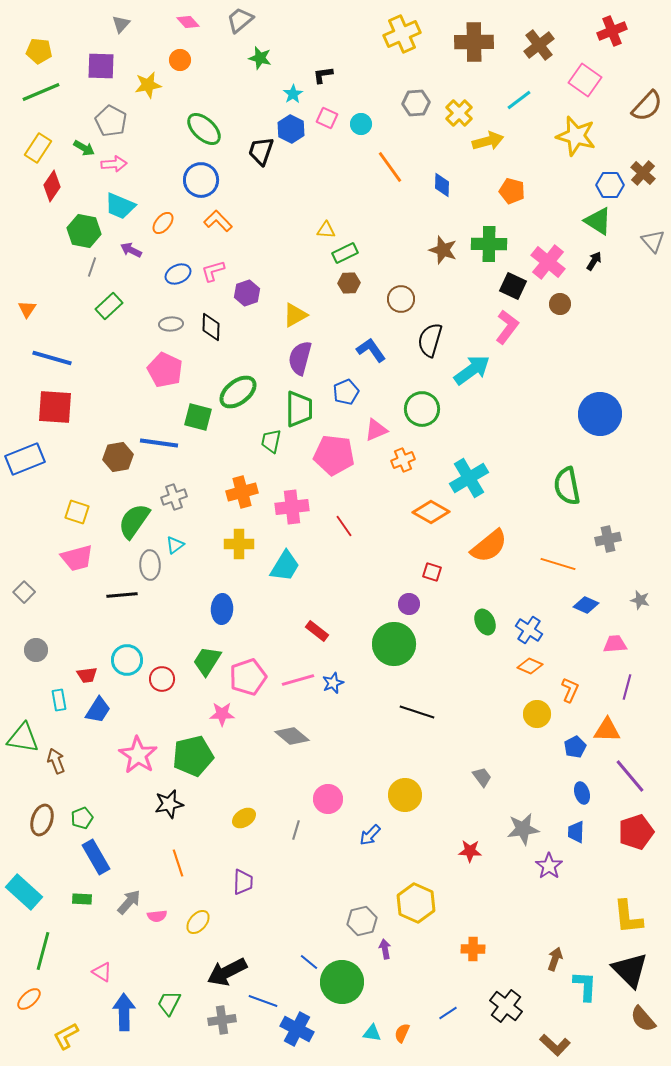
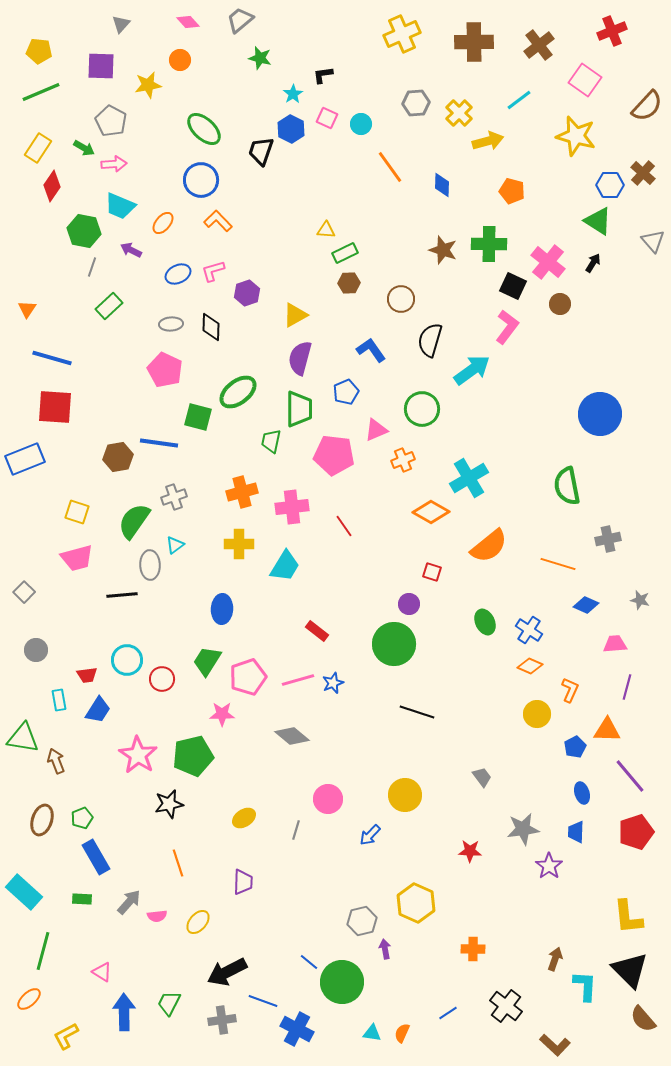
black arrow at (594, 261): moved 1 px left, 2 px down
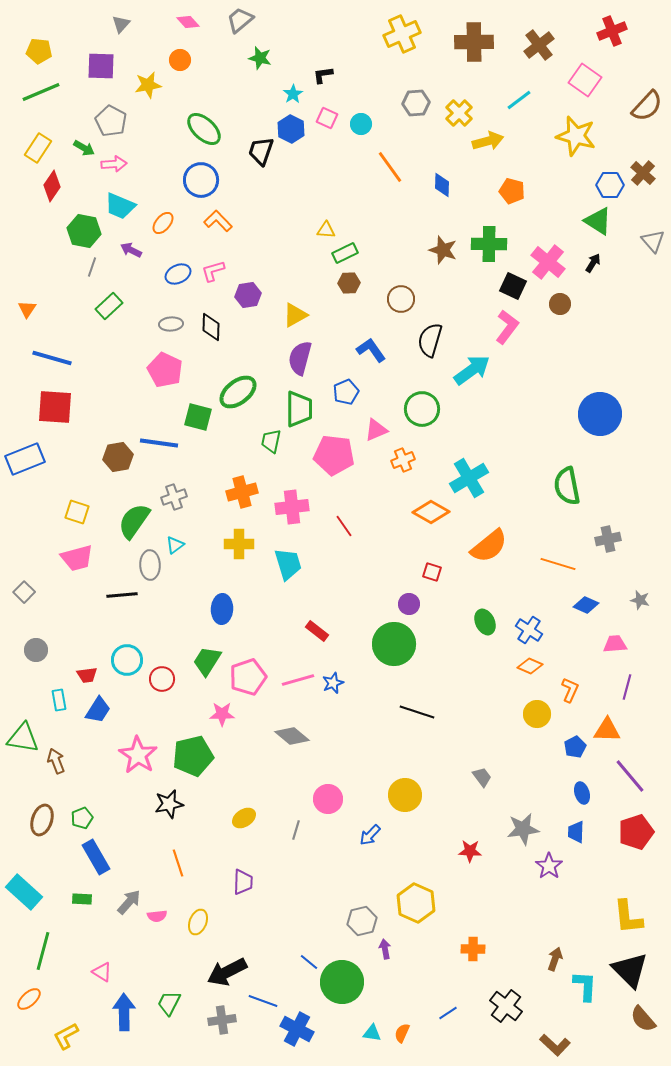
purple hexagon at (247, 293): moved 1 px right, 2 px down; rotated 10 degrees clockwise
cyan trapezoid at (285, 566): moved 3 px right, 2 px up; rotated 48 degrees counterclockwise
yellow ellipse at (198, 922): rotated 20 degrees counterclockwise
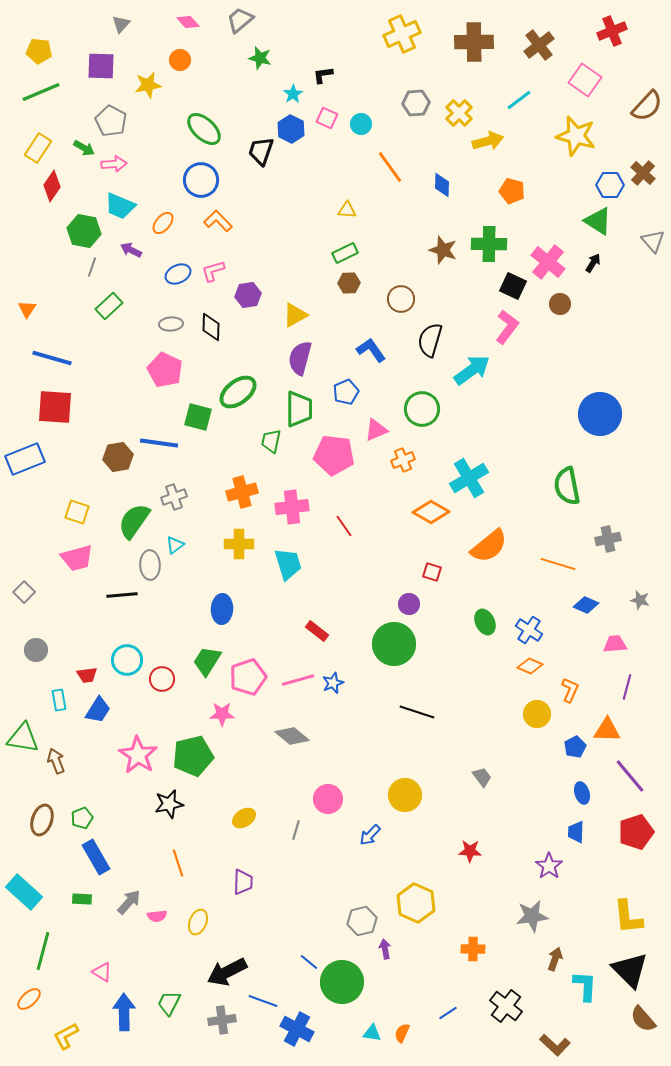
yellow triangle at (326, 230): moved 21 px right, 20 px up
gray star at (523, 829): moved 9 px right, 87 px down
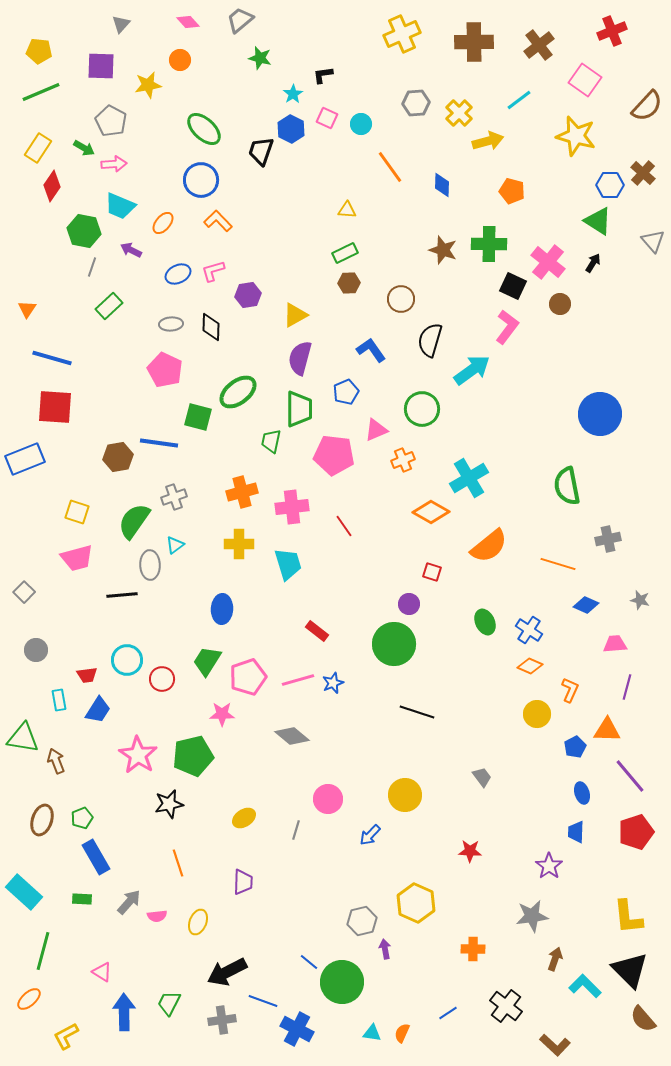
cyan L-shape at (585, 986): rotated 48 degrees counterclockwise
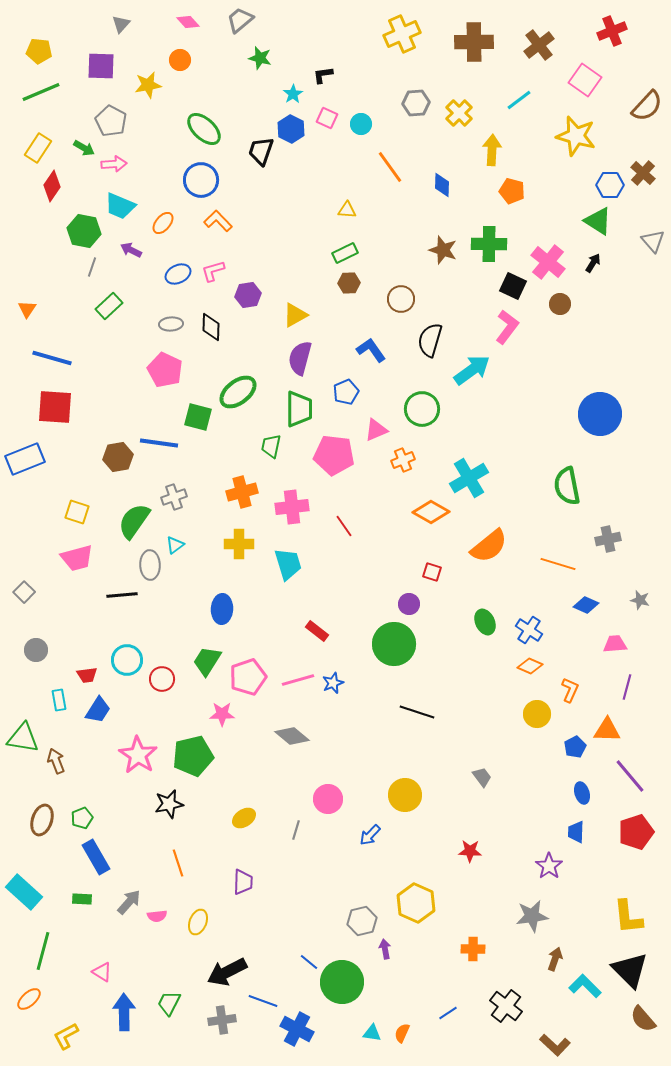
yellow arrow at (488, 141): moved 4 px right, 9 px down; rotated 72 degrees counterclockwise
green trapezoid at (271, 441): moved 5 px down
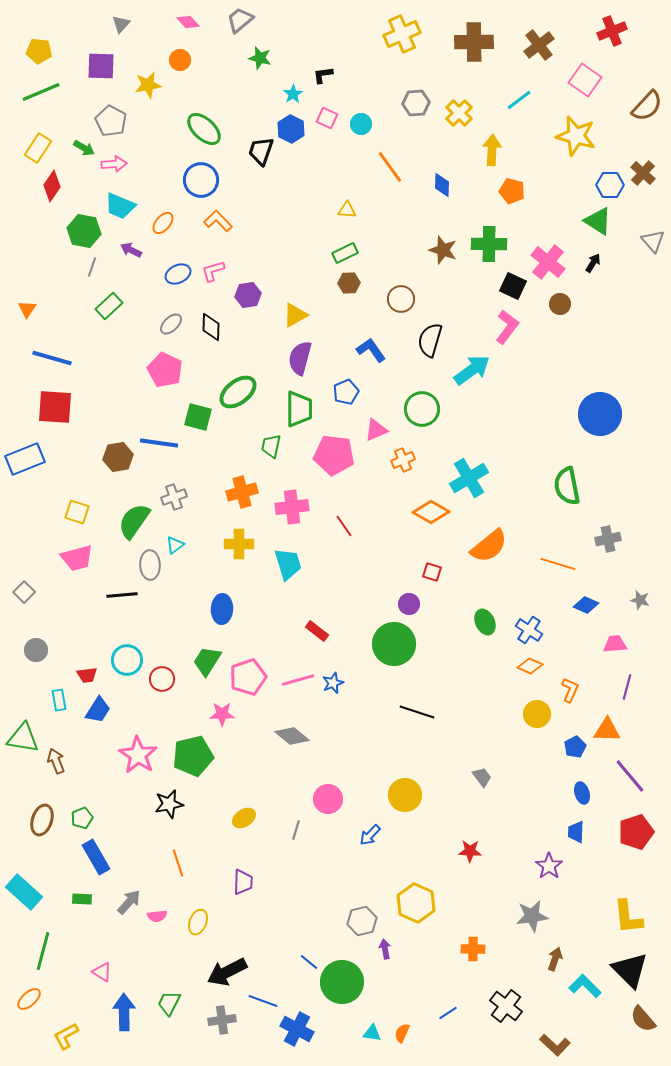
gray ellipse at (171, 324): rotated 40 degrees counterclockwise
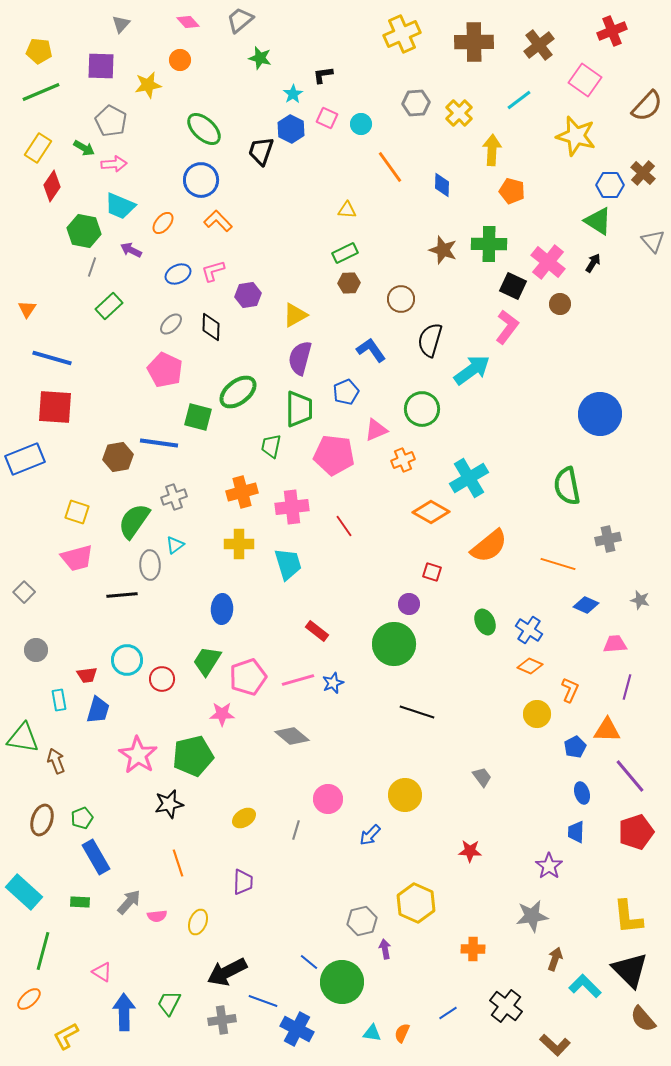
blue trapezoid at (98, 710): rotated 16 degrees counterclockwise
green rectangle at (82, 899): moved 2 px left, 3 px down
